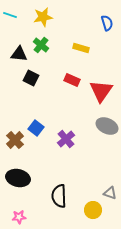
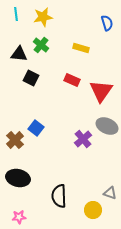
cyan line: moved 6 px right, 1 px up; rotated 64 degrees clockwise
purple cross: moved 17 px right
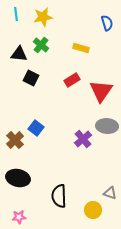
red rectangle: rotated 56 degrees counterclockwise
gray ellipse: rotated 20 degrees counterclockwise
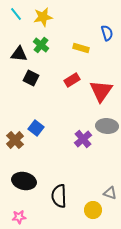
cyan line: rotated 32 degrees counterclockwise
blue semicircle: moved 10 px down
black ellipse: moved 6 px right, 3 px down
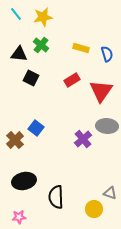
blue semicircle: moved 21 px down
black ellipse: rotated 25 degrees counterclockwise
black semicircle: moved 3 px left, 1 px down
yellow circle: moved 1 px right, 1 px up
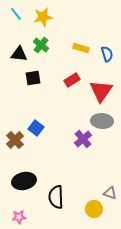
black square: moved 2 px right; rotated 35 degrees counterclockwise
gray ellipse: moved 5 px left, 5 px up
